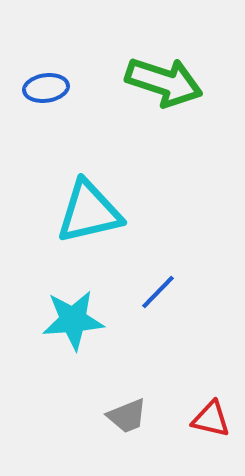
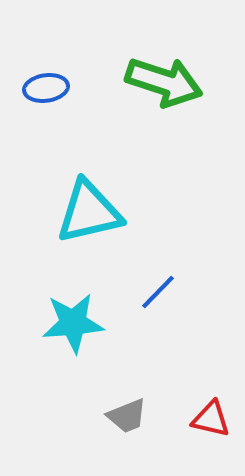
cyan star: moved 3 px down
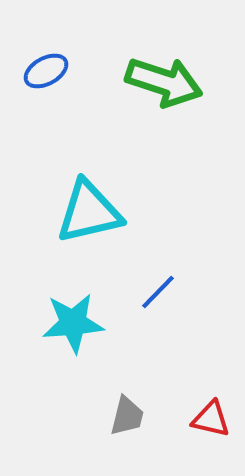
blue ellipse: moved 17 px up; rotated 21 degrees counterclockwise
gray trapezoid: rotated 54 degrees counterclockwise
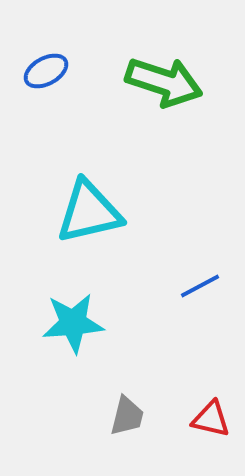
blue line: moved 42 px right, 6 px up; rotated 18 degrees clockwise
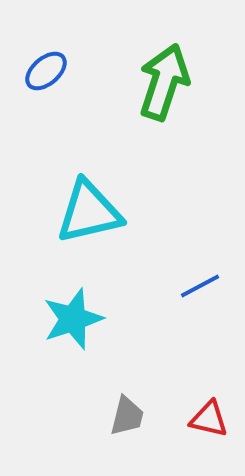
blue ellipse: rotated 12 degrees counterclockwise
green arrow: rotated 90 degrees counterclockwise
cyan star: moved 4 px up; rotated 14 degrees counterclockwise
red triangle: moved 2 px left
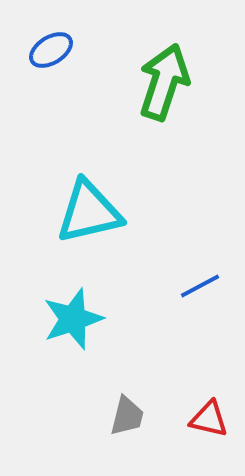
blue ellipse: moved 5 px right, 21 px up; rotated 9 degrees clockwise
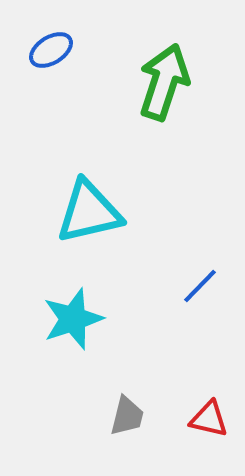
blue line: rotated 18 degrees counterclockwise
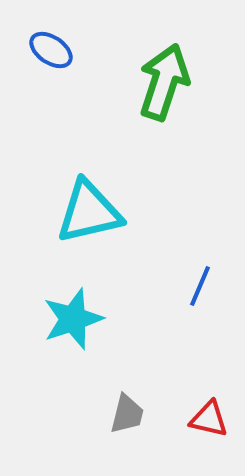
blue ellipse: rotated 66 degrees clockwise
blue line: rotated 21 degrees counterclockwise
gray trapezoid: moved 2 px up
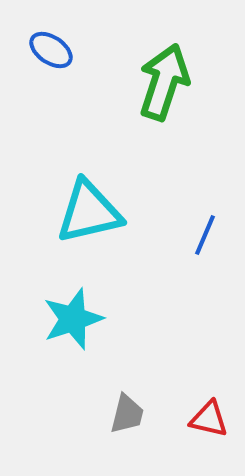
blue line: moved 5 px right, 51 px up
